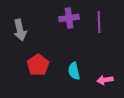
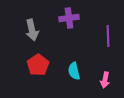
purple line: moved 9 px right, 14 px down
gray arrow: moved 12 px right
pink arrow: rotated 70 degrees counterclockwise
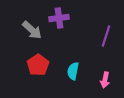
purple cross: moved 10 px left
gray arrow: rotated 35 degrees counterclockwise
purple line: moved 2 px left; rotated 20 degrees clockwise
cyan semicircle: moved 1 px left; rotated 24 degrees clockwise
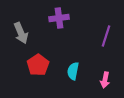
gray arrow: moved 11 px left, 3 px down; rotated 25 degrees clockwise
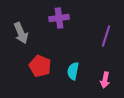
red pentagon: moved 2 px right, 1 px down; rotated 15 degrees counterclockwise
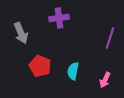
purple line: moved 4 px right, 2 px down
pink arrow: rotated 14 degrees clockwise
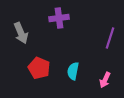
red pentagon: moved 1 px left, 2 px down
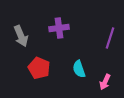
purple cross: moved 10 px down
gray arrow: moved 3 px down
cyan semicircle: moved 6 px right, 2 px up; rotated 30 degrees counterclockwise
pink arrow: moved 2 px down
